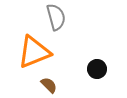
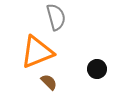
orange triangle: moved 3 px right
brown semicircle: moved 3 px up
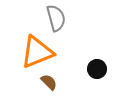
gray semicircle: moved 1 px down
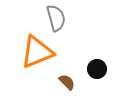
brown semicircle: moved 18 px right
